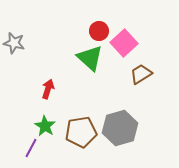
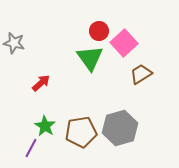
green triangle: rotated 12 degrees clockwise
red arrow: moved 7 px left, 6 px up; rotated 30 degrees clockwise
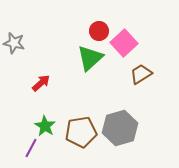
green triangle: rotated 24 degrees clockwise
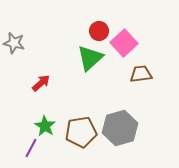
brown trapezoid: rotated 25 degrees clockwise
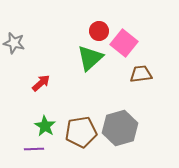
pink square: rotated 8 degrees counterclockwise
purple line: moved 3 px right, 1 px down; rotated 60 degrees clockwise
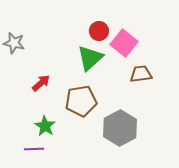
gray hexagon: rotated 12 degrees counterclockwise
brown pentagon: moved 31 px up
